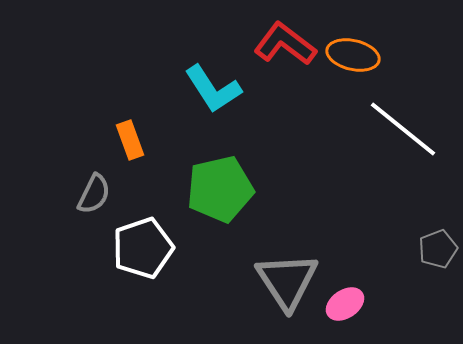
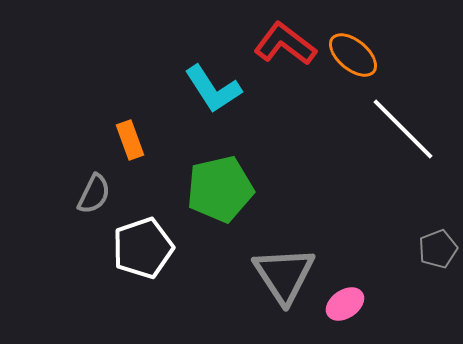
orange ellipse: rotated 27 degrees clockwise
white line: rotated 6 degrees clockwise
gray triangle: moved 3 px left, 6 px up
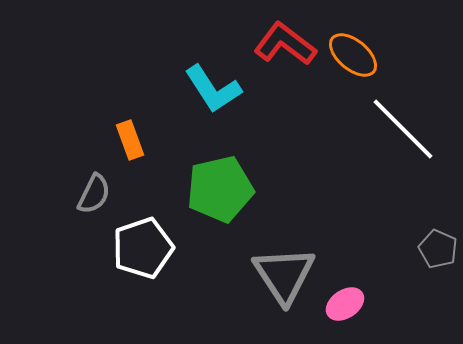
gray pentagon: rotated 27 degrees counterclockwise
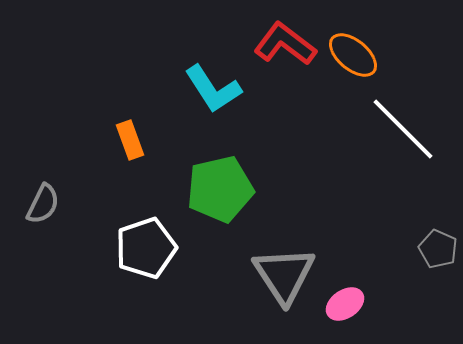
gray semicircle: moved 51 px left, 10 px down
white pentagon: moved 3 px right
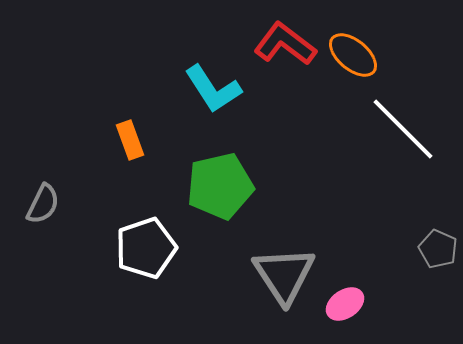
green pentagon: moved 3 px up
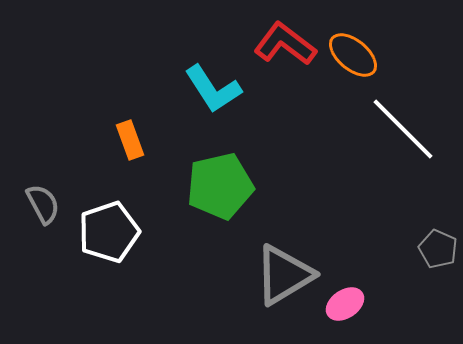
gray semicircle: rotated 54 degrees counterclockwise
white pentagon: moved 37 px left, 16 px up
gray triangle: rotated 32 degrees clockwise
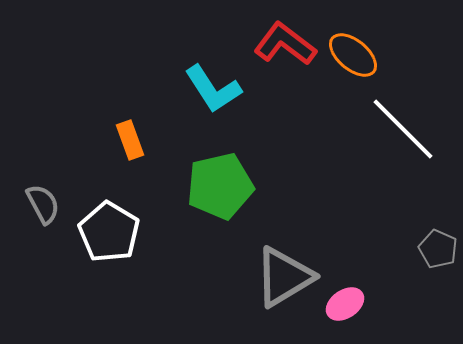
white pentagon: rotated 22 degrees counterclockwise
gray triangle: moved 2 px down
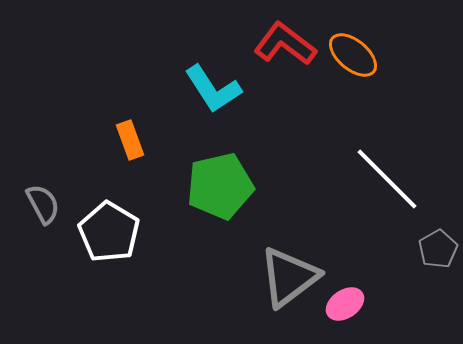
white line: moved 16 px left, 50 px down
gray pentagon: rotated 18 degrees clockwise
gray triangle: moved 5 px right; rotated 6 degrees counterclockwise
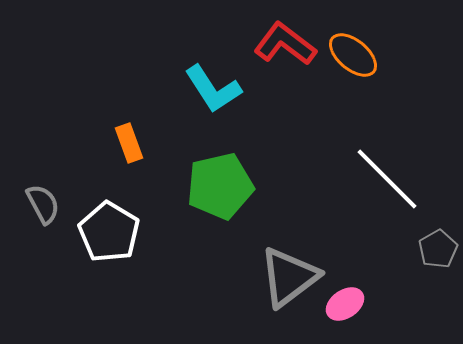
orange rectangle: moved 1 px left, 3 px down
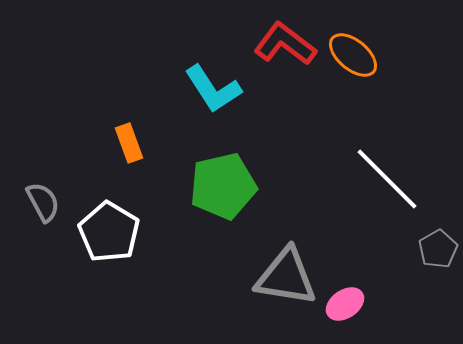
green pentagon: moved 3 px right
gray semicircle: moved 2 px up
gray triangle: moved 3 px left; rotated 46 degrees clockwise
